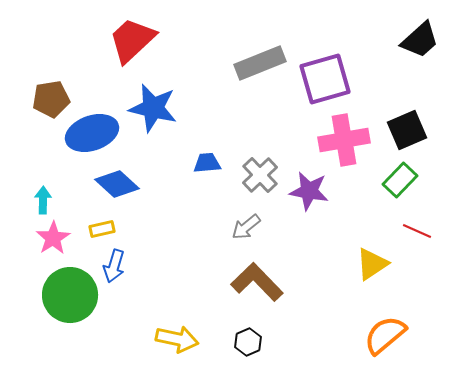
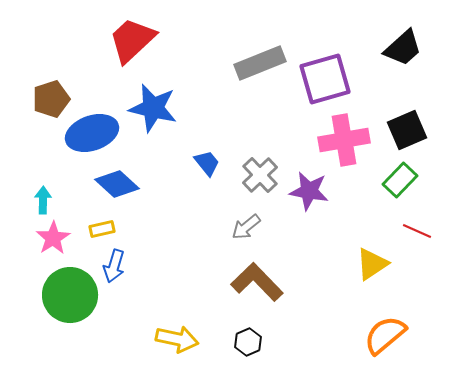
black trapezoid: moved 17 px left, 8 px down
brown pentagon: rotated 9 degrees counterclockwise
blue trapezoid: rotated 56 degrees clockwise
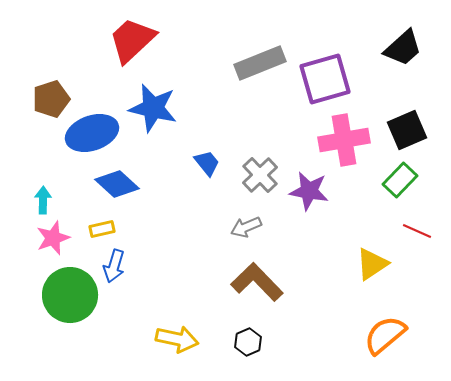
gray arrow: rotated 16 degrees clockwise
pink star: rotated 12 degrees clockwise
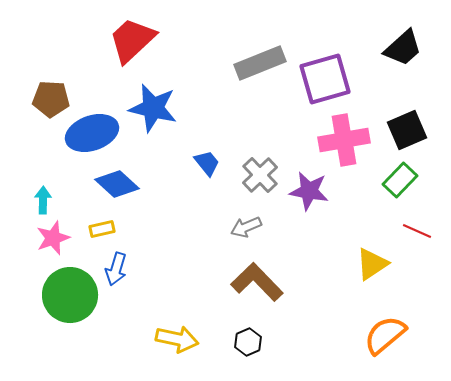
brown pentagon: rotated 21 degrees clockwise
blue arrow: moved 2 px right, 3 px down
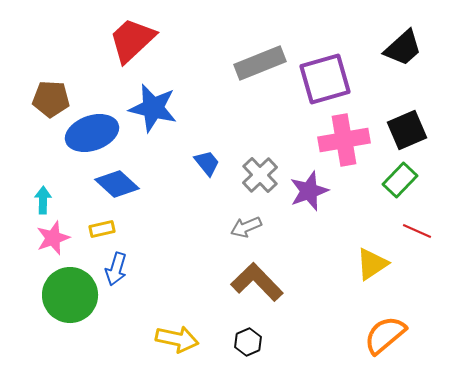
purple star: rotated 30 degrees counterclockwise
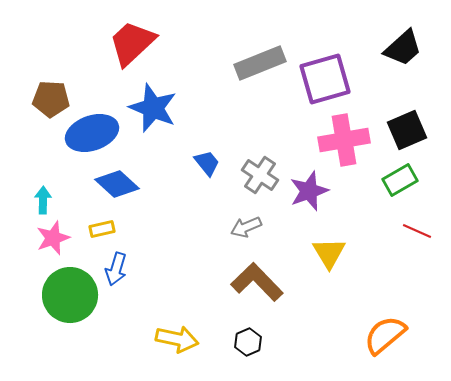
red trapezoid: moved 3 px down
blue star: rotated 9 degrees clockwise
gray cross: rotated 12 degrees counterclockwise
green rectangle: rotated 16 degrees clockwise
yellow triangle: moved 43 px left, 11 px up; rotated 27 degrees counterclockwise
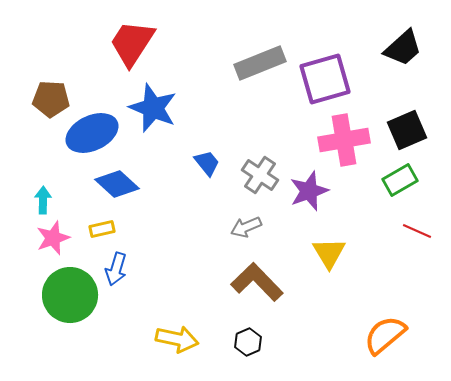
red trapezoid: rotated 14 degrees counterclockwise
blue ellipse: rotated 6 degrees counterclockwise
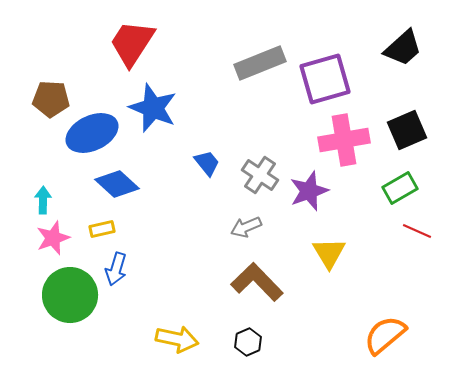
green rectangle: moved 8 px down
